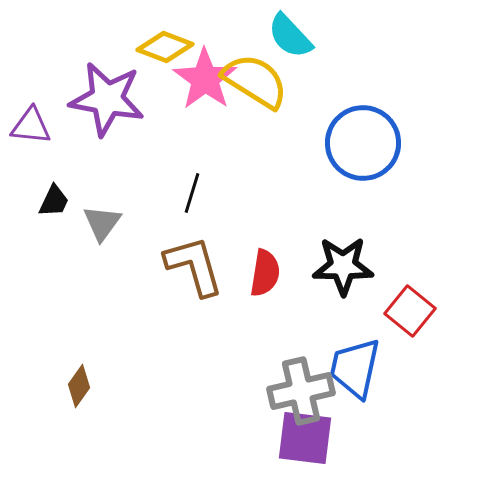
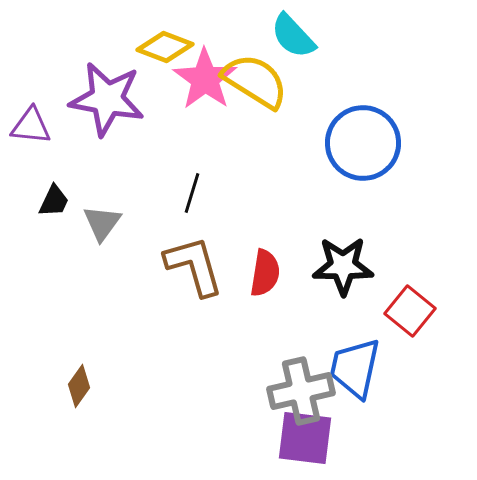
cyan semicircle: moved 3 px right
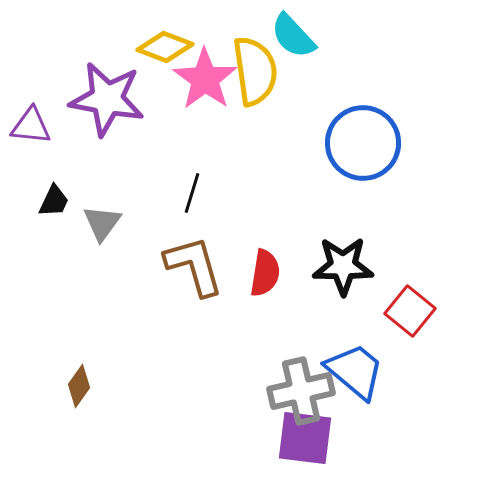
yellow semicircle: moved 10 px up; rotated 50 degrees clockwise
blue trapezoid: moved 3 px down; rotated 118 degrees clockwise
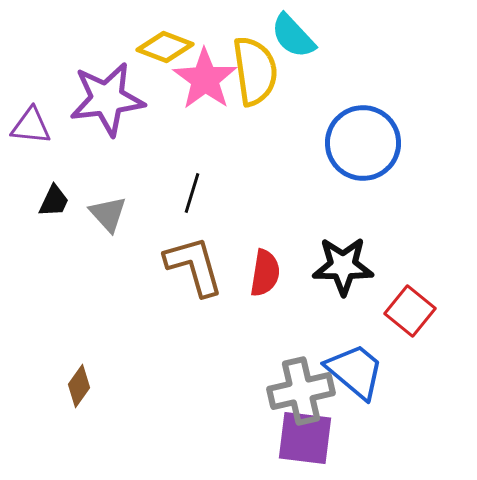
purple star: rotated 18 degrees counterclockwise
gray triangle: moved 6 px right, 9 px up; rotated 18 degrees counterclockwise
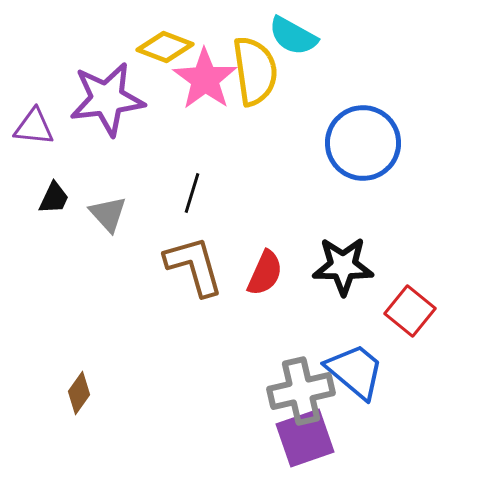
cyan semicircle: rotated 18 degrees counterclockwise
purple triangle: moved 3 px right, 1 px down
black trapezoid: moved 3 px up
red semicircle: rotated 15 degrees clockwise
brown diamond: moved 7 px down
purple square: rotated 26 degrees counterclockwise
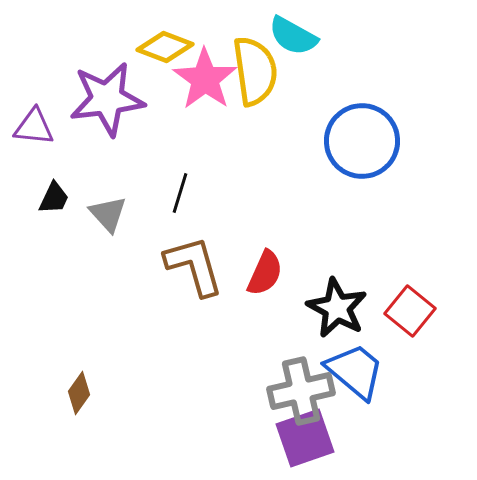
blue circle: moved 1 px left, 2 px up
black line: moved 12 px left
black star: moved 6 px left, 42 px down; rotated 28 degrees clockwise
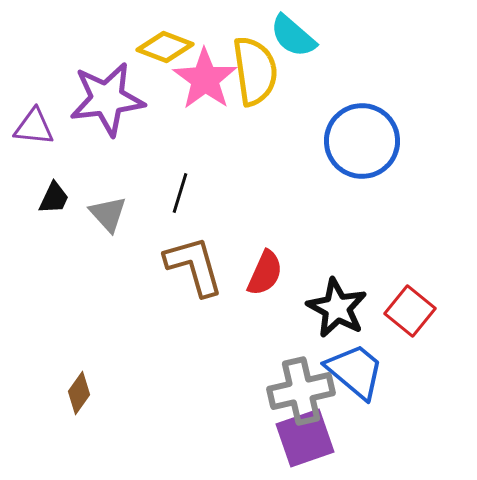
cyan semicircle: rotated 12 degrees clockwise
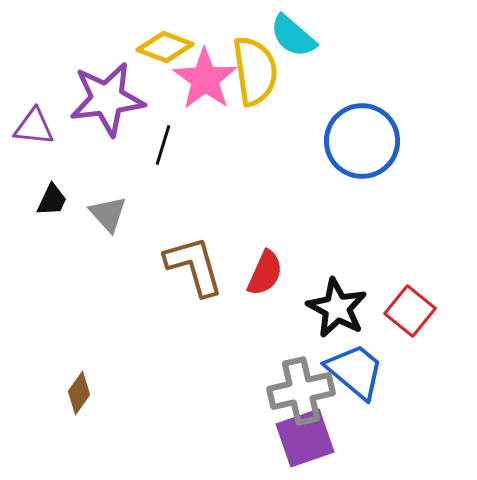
black line: moved 17 px left, 48 px up
black trapezoid: moved 2 px left, 2 px down
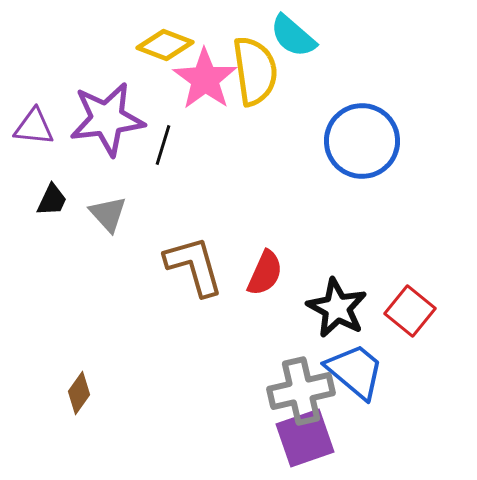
yellow diamond: moved 2 px up
purple star: moved 20 px down
